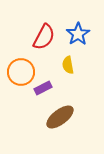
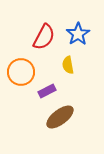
purple rectangle: moved 4 px right, 3 px down
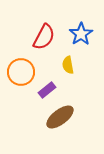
blue star: moved 3 px right
purple rectangle: moved 1 px up; rotated 12 degrees counterclockwise
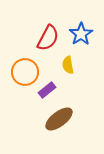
red semicircle: moved 4 px right, 1 px down
orange circle: moved 4 px right
brown ellipse: moved 1 px left, 2 px down
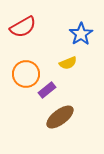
red semicircle: moved 25 px left, 11 px up; rotated 32 degrees clockwise
yellow semicircle: moved 2 px up; rotated 102 degrees counterclockwise
orange circle: moved 1 px right, 2 px down
brown ellipse: moved 1 px right, 2 px up
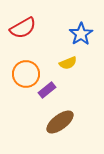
red semicircle: moved 1 px down
brown ellipse: moved 5 px down
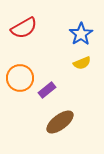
red semicircle: moved 1 px right
yellow semicircle: moved 14 px right
orange circle: moved 6 px left, 4 px down
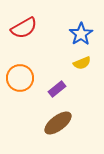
purple rectangle: moved 10 px right, 1 px up
brown ellipse: moved 2 px left, 1 px down
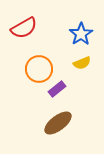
orange circle: moved 19 px right, 9 px up
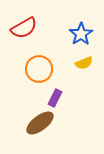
yellow semicircle: moved 2 px right
purple rectangle: moved 2 px left, 9 px down; rotated 24 degrees counterclockwise
brown ellipse: moved 18 px left
